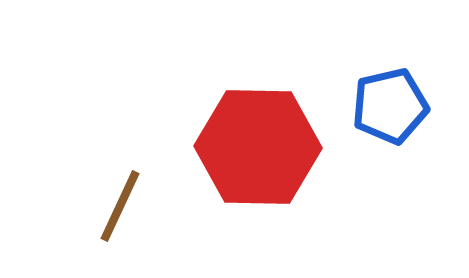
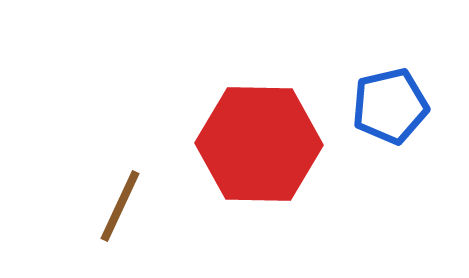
red hexagon: moved 1 px right, 3 px up
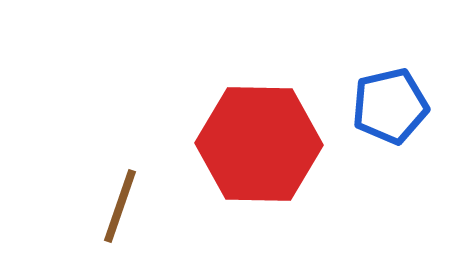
brown line: rotated 6 degrees counterclockwise
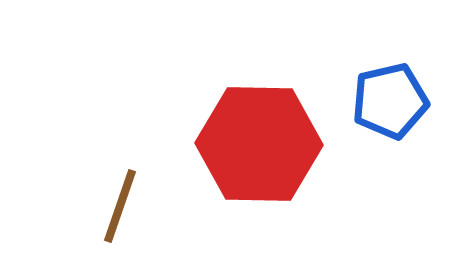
blue pentagon: moved 5 px up
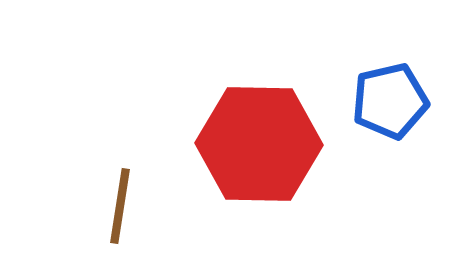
brown line: rotated 10 degrees counterclockwise
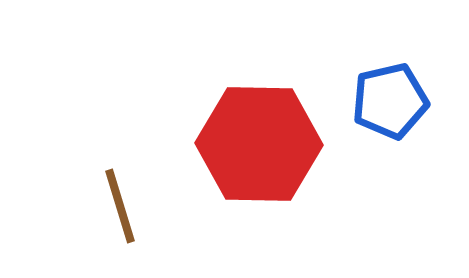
brown line: rotated 26 degrees counterclockwise
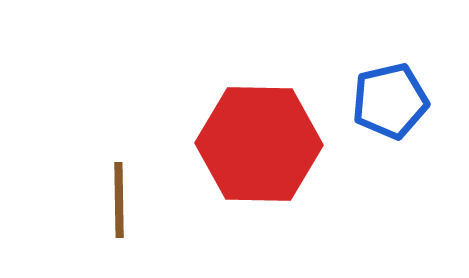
brown line: moved 1 px left, 6 px up; rotated 16 degrees clockwise
